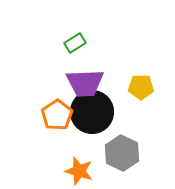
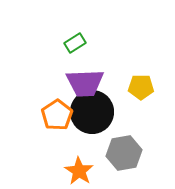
gray hexagon: moved 2 px right; rotated 24 degrees clockwise
orange star: rotated 16 degrees clockwise
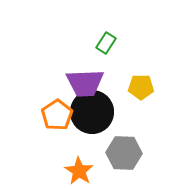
green rectangle: moved 31 px right; rotated 25 degrees counterclockwise
gray hexagon: rotated 12 degrees clockwise
